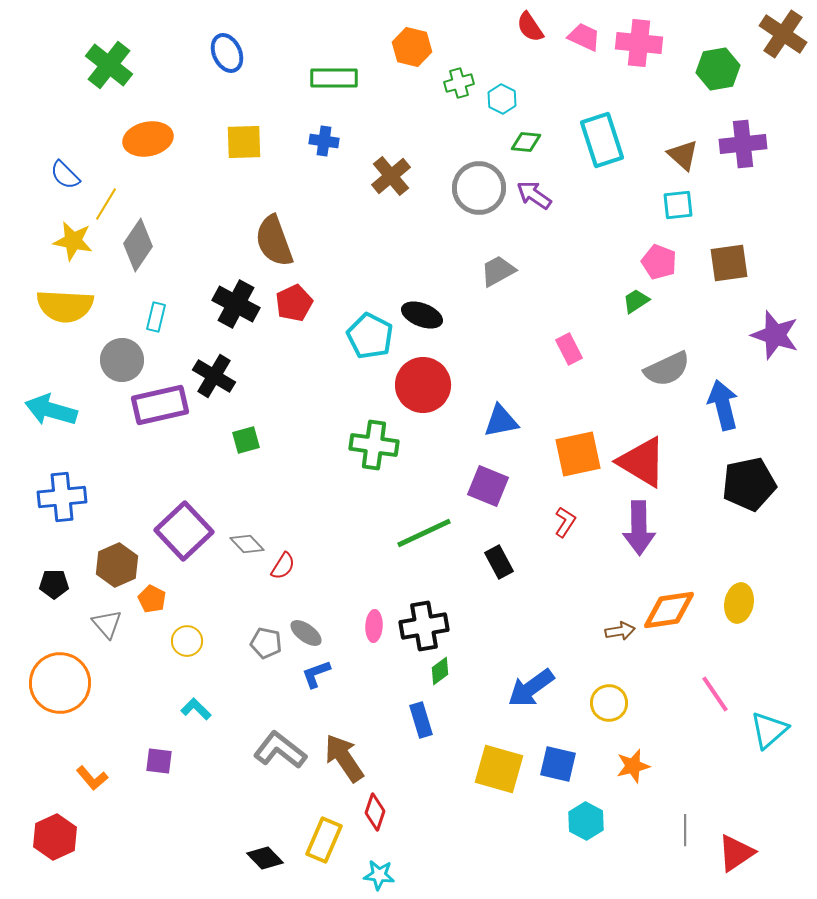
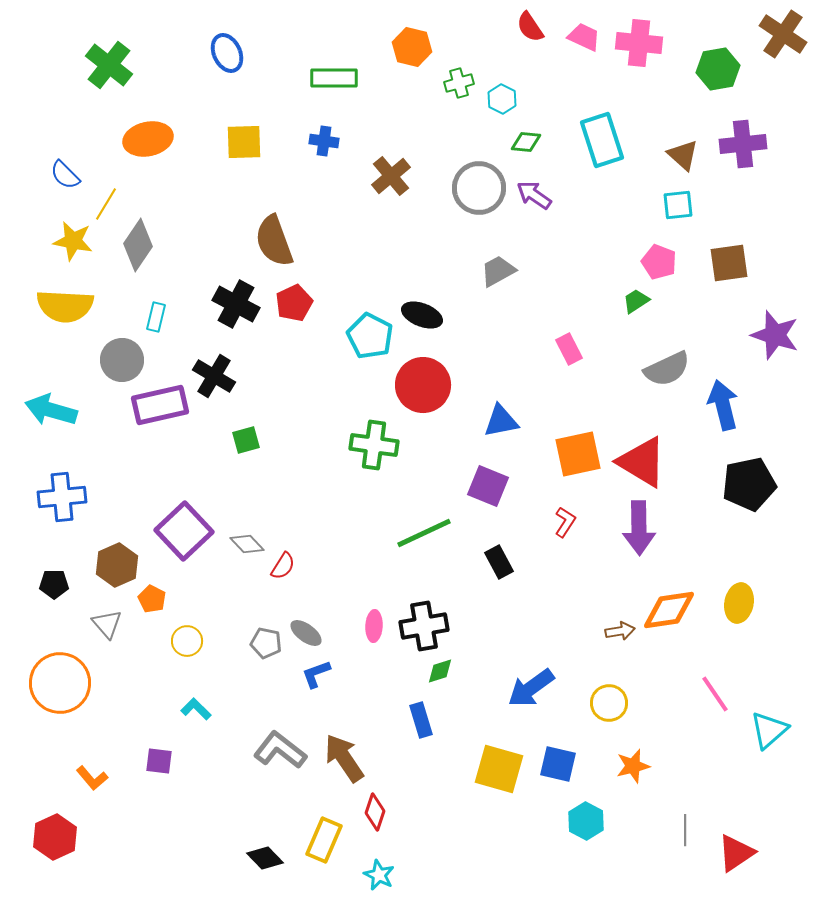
green diamond at (440, 671): rotated 20 degrees clockwise
cyan star at (379, 875): rotated 20 degrees clockwise
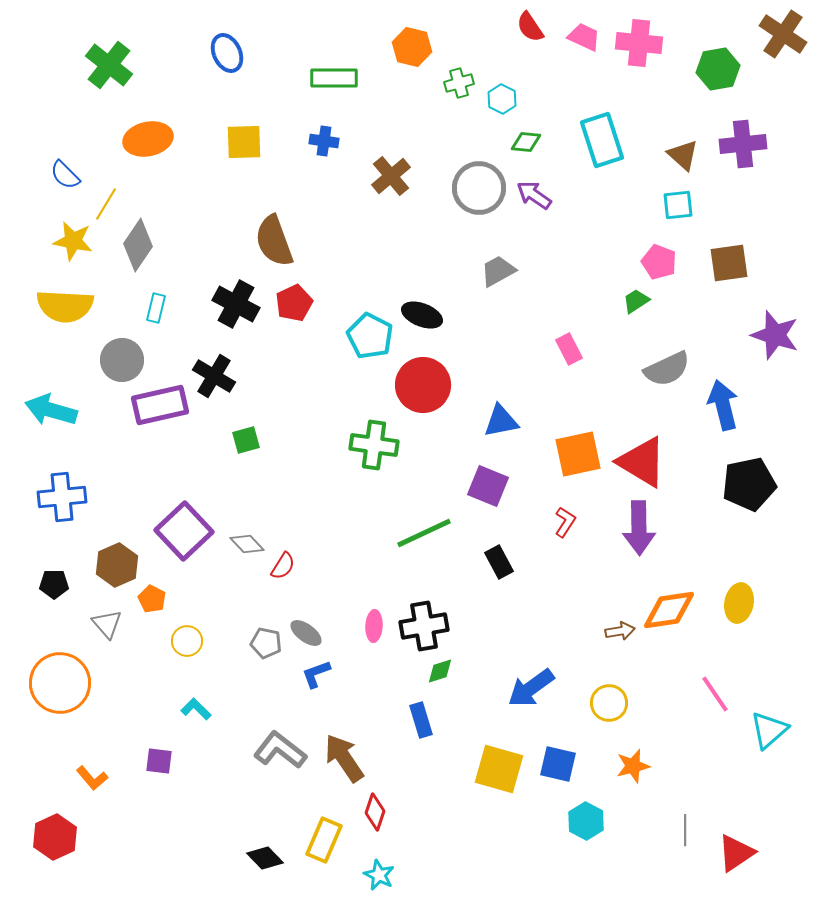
cyan rectangle at (156, 317): moved 9 px up
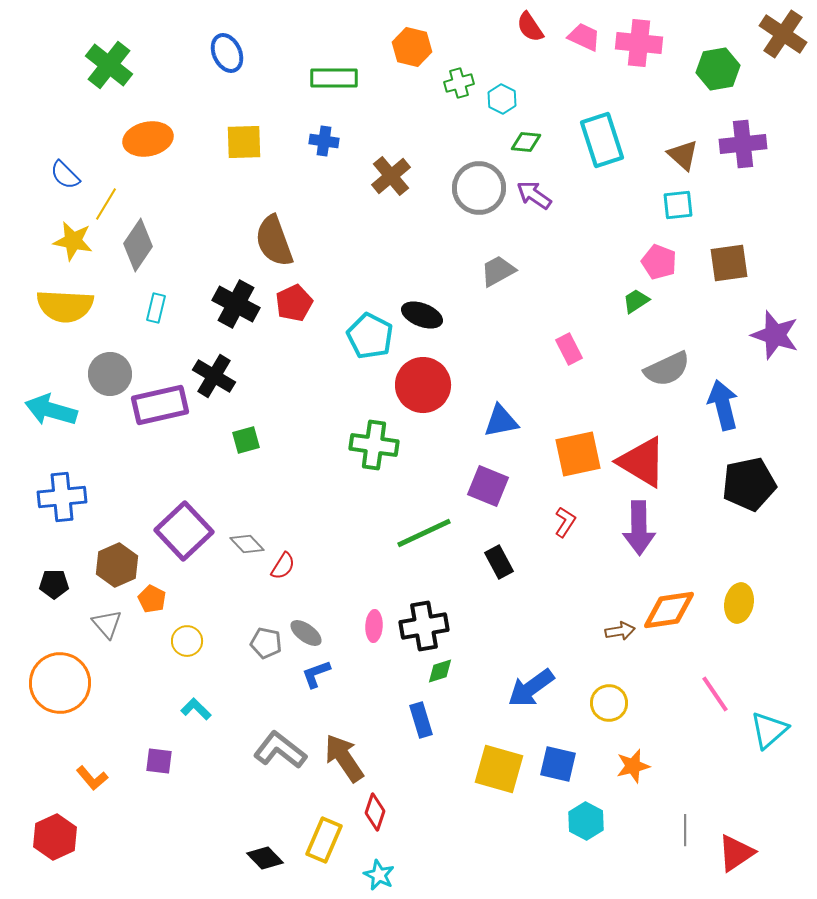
gray circle at (122, 360): moved 12 px left, 14 px down
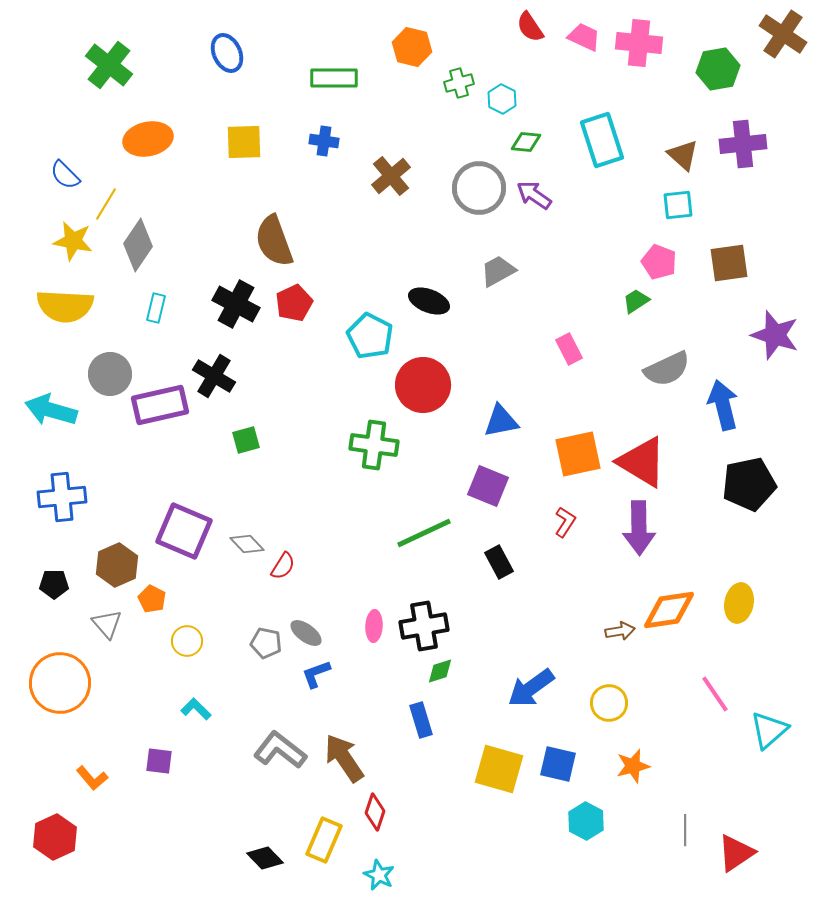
black ellipse at (422, 315): moved 7 px right, 14 px up
purple square at (184, 531): rotated 24 degrees counterclockwise
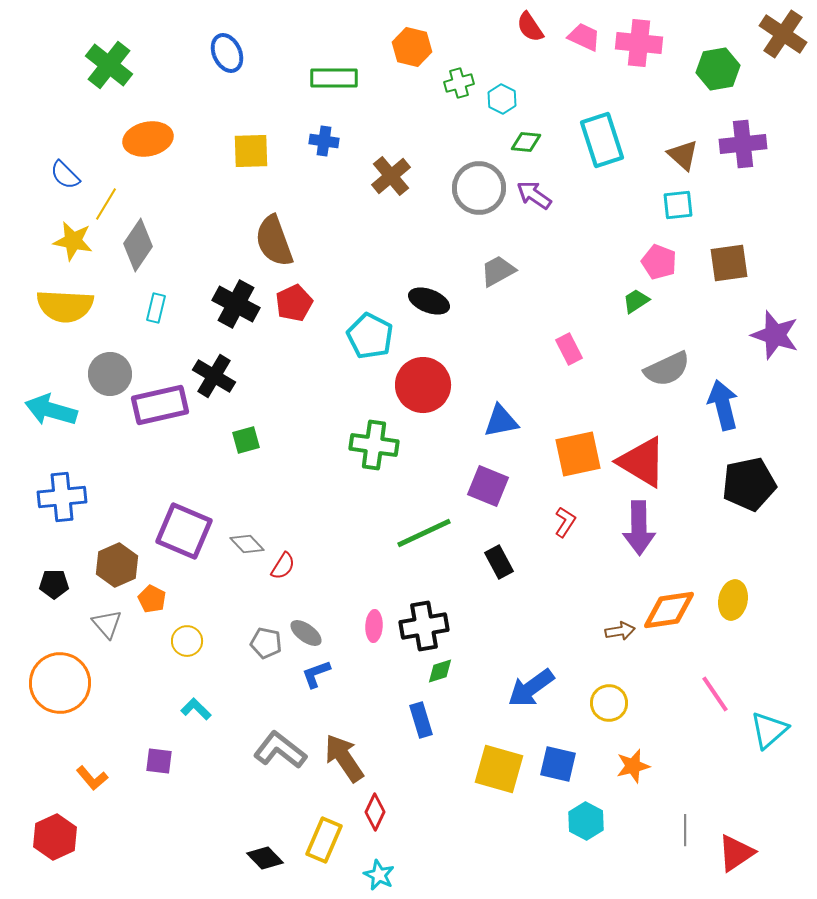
yellow square at (244, 142): moved 7 px right, 9 px down
yellow ellipse at (739, 603): moved 6 px left, 3 px up
red diamond at (375, 812): rotated 6 degrees clockwise
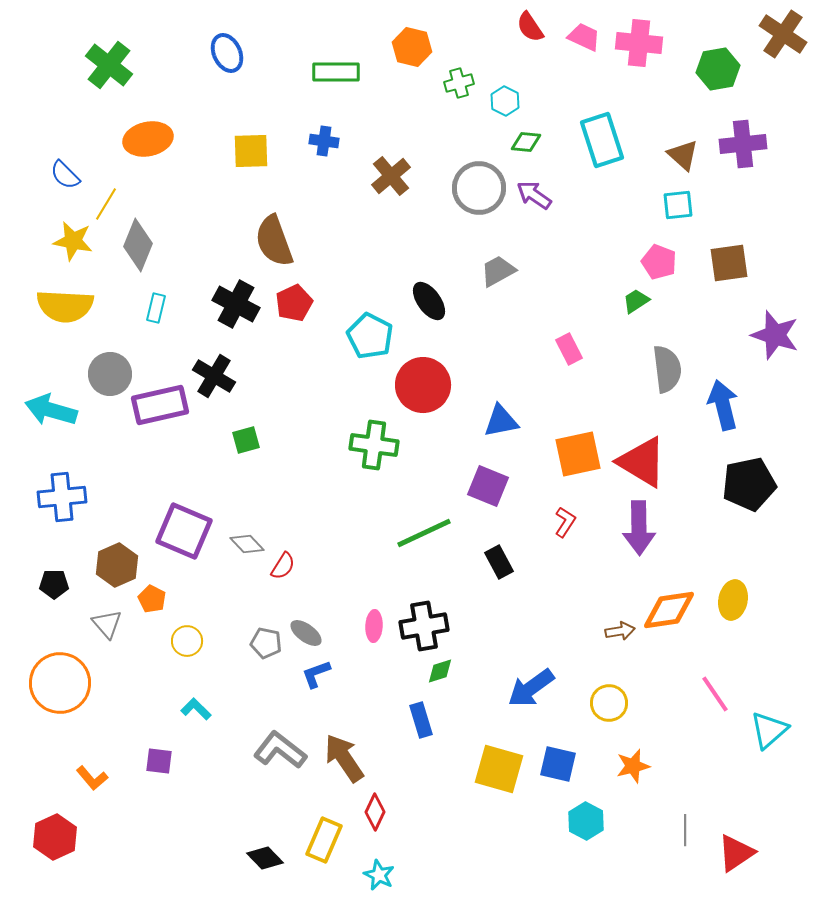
green rectangle at (334, 78): moved 2 px right, 6 px up
cyan hexagon at (502, 99): moved 3 px right, 2 px down
gray diamond at (138, 245): rotated 12 degrees counterclockwise
black ellipse at (429, 301): rotated 33 degrees clockwise
gray semicircle at (667, 369): rotated 72 degrees counterclockwise
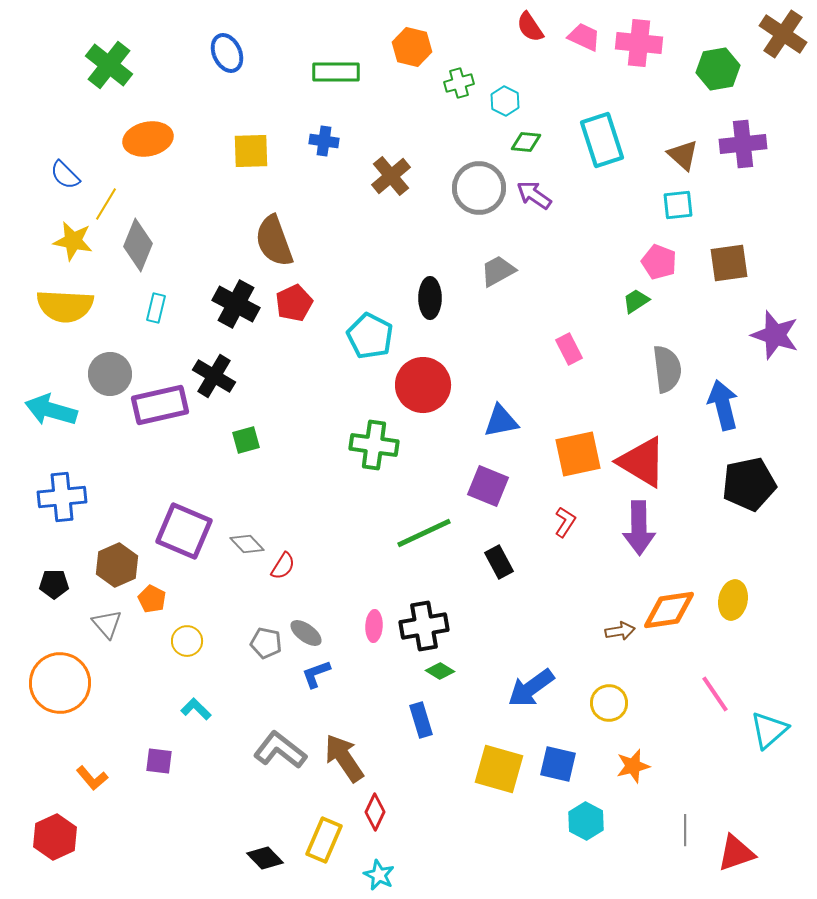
black ellipse at (429, 301): moved 1 px right, 3 px up; rotated 36 degrees clockwise
green diamond at (440, 671): rotated 48 degrees clockwise
red triangle at (736, 853): rotated 15 degrees clockwise
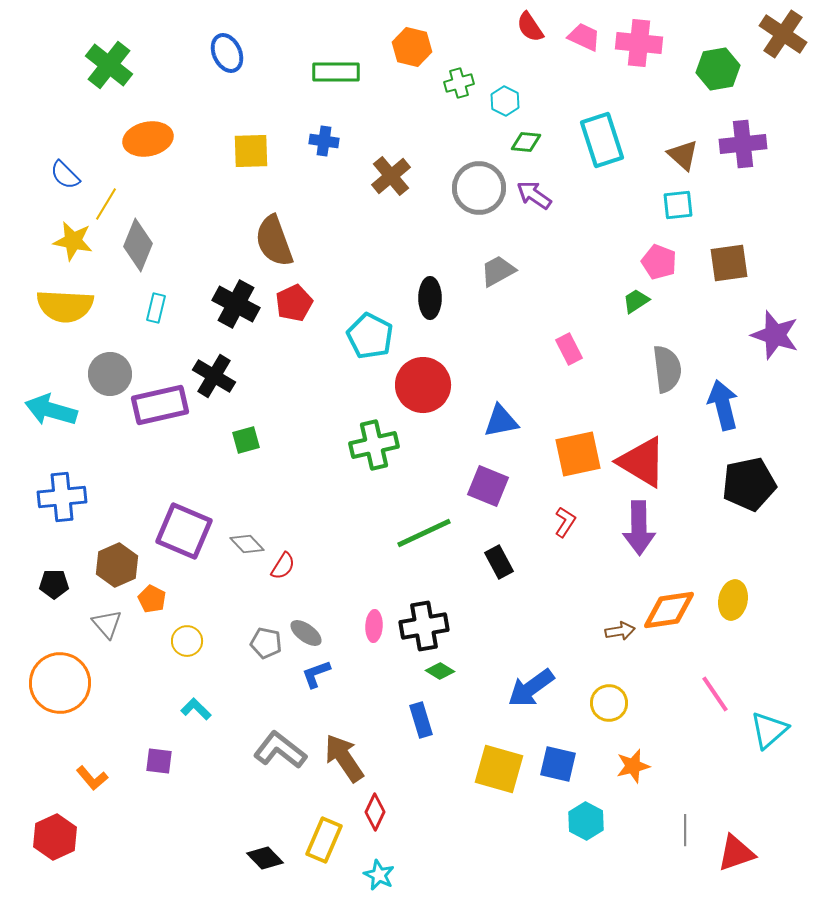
green cross at (374, 445): rotated 21 degrees counterclockwise
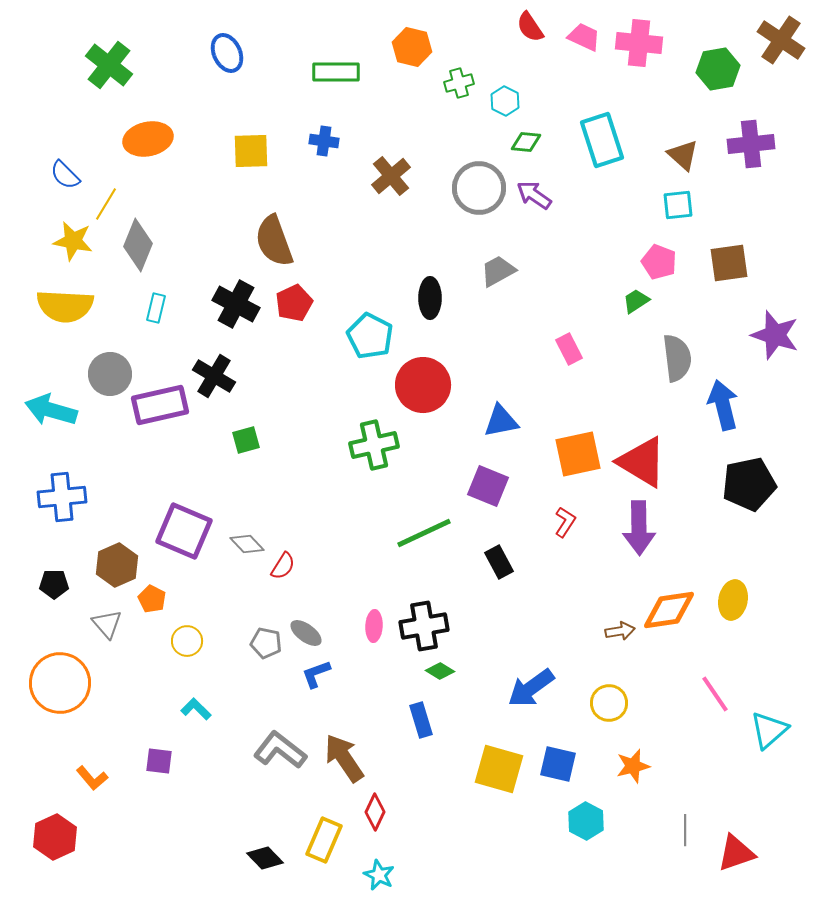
brown cross at (783, 34): moved 2 px left, 6 px down
purple cross at (743, 144): moved 8 px right
gray semicircle at (667, 369): moved 10 px right, 11 px up
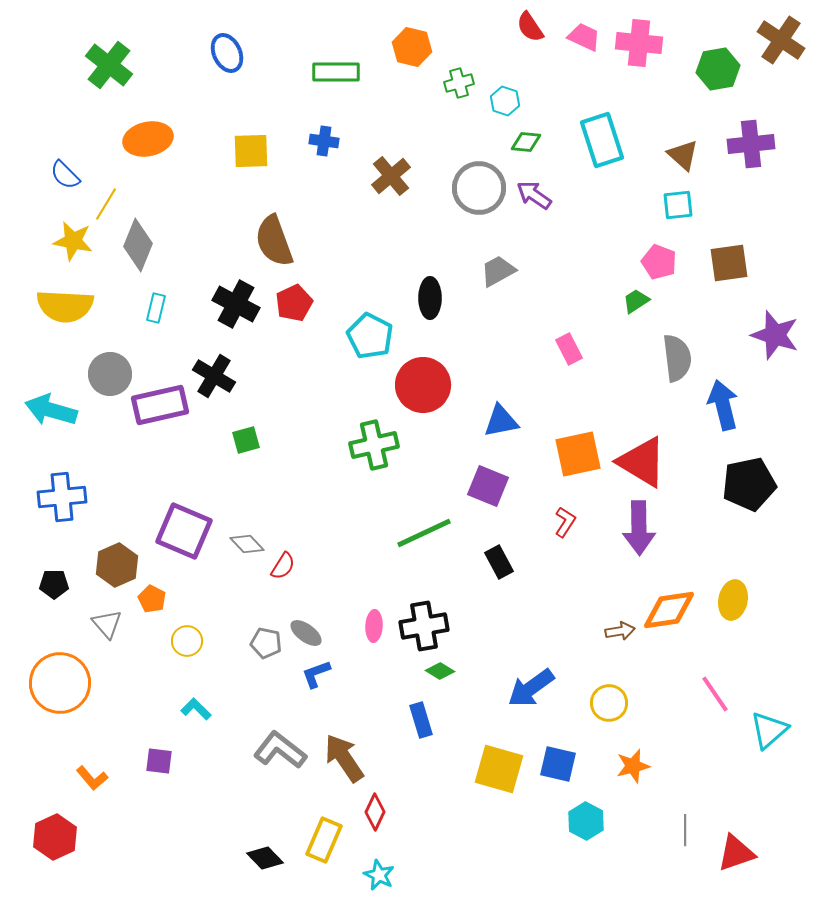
cyan hexagon at (505, 101): rotated 8 degrees counterclockwise
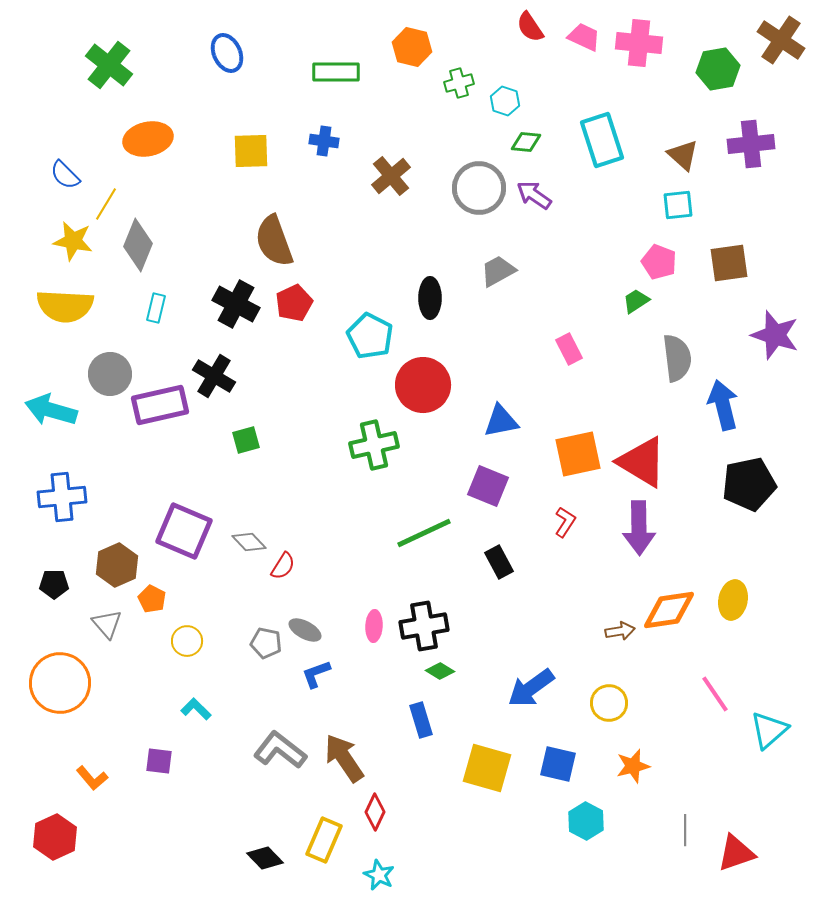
gray diamond at (247, 544): moved 2 px right, 2 px up
gray ellipse at (306, 633): moved 1 px left, 3 px up; rotated 8 degrees counterclockwise
yellow square at (499, 769): moved 12 px left, 1 px up
